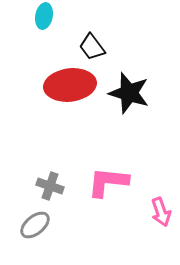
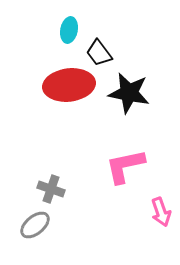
cyan ellipse: moved 25 px right, 14 px down
black trapezoid: moved 7 px right, 6 px down
red ellipse: moved 1 px left
black star: rotated 6 degrees counterclockwise
pink L-shape: moved 17 px right, 16 px up; rotated 18 degrees counterclockwise
gray cross: moved 1 px right, 3 px down
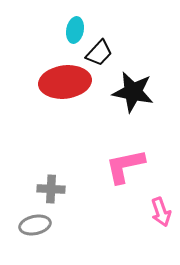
cyan ellipse: moved 6 px right
black trapezoid: rotated 100 degrees counterclockwise
red ellipse: moved 4 px left, 3 px up
black star: moved 4 px right, 1 px up
gray cross: rotated 16 degrees counterclockwise
gray ellipse: rotated 28 degrees clockwise
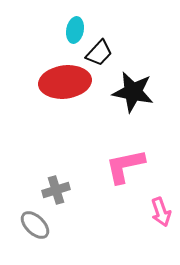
gray cross: moved 5 px right, 1 px down; rotated 20 degrees counterclockwise
gray ellipse: rotated 56 degrees clockwise
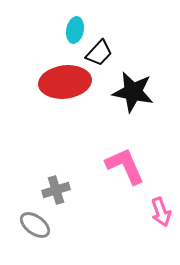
pink L-shape: rotated 78 degrees clockwise
gray ellipse: rotated 8 degrees counterclockwise
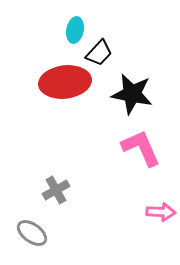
black star: moved 1 px left, 2 px down
pink L-shape: moved 16 px right, 18 px up
gray cross: rotated 12 degrees counterclockwise
pink arrow: rotated 68 degrees counterclockwise
gray ellipse: moved 3 px left, 8 px down
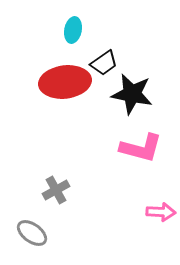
cyan ellipse: moved 2 px left
black trapezoid: moved 5 px right, 10 px down; rotated 12 degrees clockwise
pink L-shape: rotated 129 degrees clockwise
